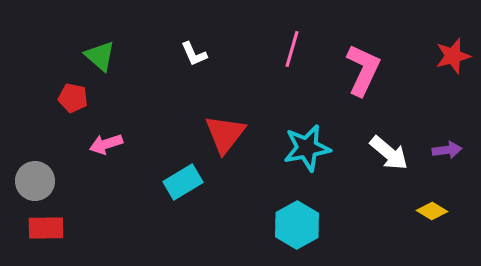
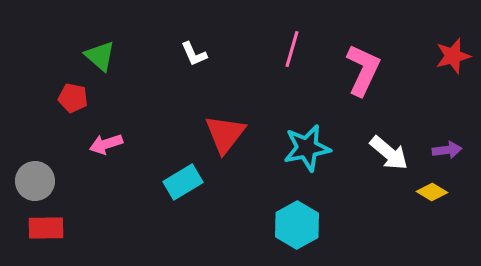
yellow diamond: moved 19 px up
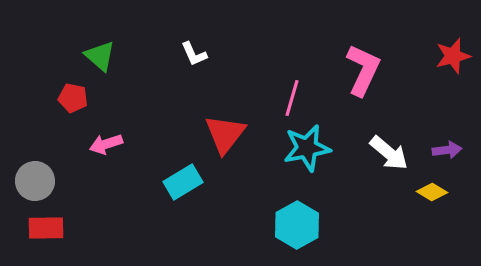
pink line: moved 49 px down
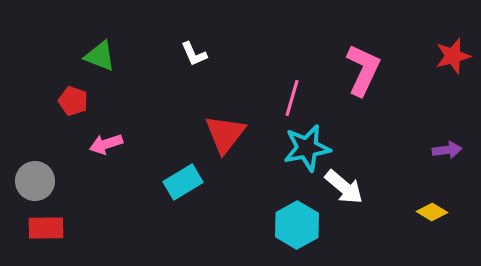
green triangle: rotated 20 degrees counterclockwise
red pentagon: moved 3 px down; rotated 8 degrees clockwise
white arrow: moved 45 px left, 34 px down
yellow diamond: moved 20 px down
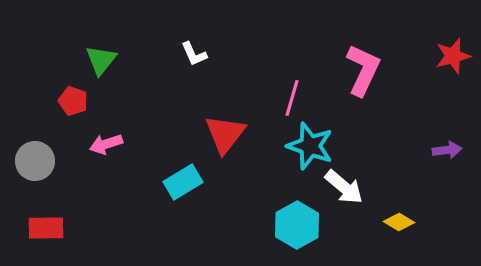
green triangle: moved 1 px right, 4 px down; rotated 48 degrees clockwise
cyan star: moved 3 px right, 2 px up; rotated 30 degrees clockwise
gray circle: moved 20 px up
yellow diamond: moved 33 px left, 10 px down
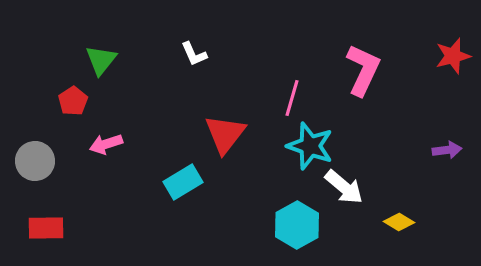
red pentagon: rotated 20 degrees clockwise
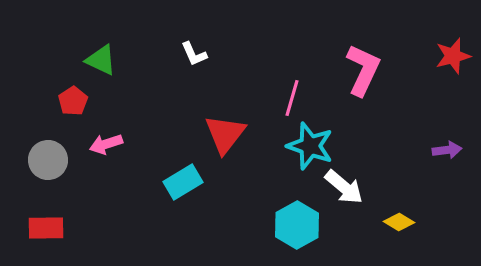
green triangle: rotated 44 degrees counterclockwise
gray circle: moved 13 px right, 1 px up
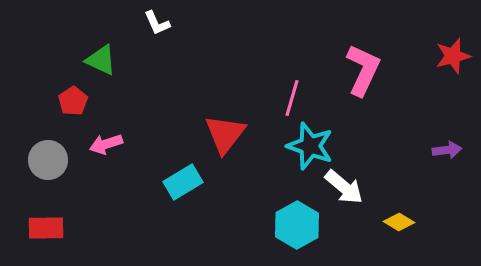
white L-shape: moved 37 px left, 31 px up
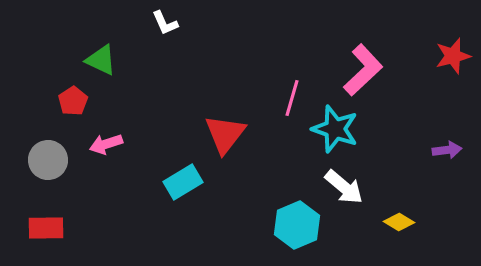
white L-shape: moved 8 px right
pink L-shape: rotated 22 degrees clockwise
cyan star: moved 25 px right, 17 px up
cyan hexagon: rotated 6 degrees clockwise
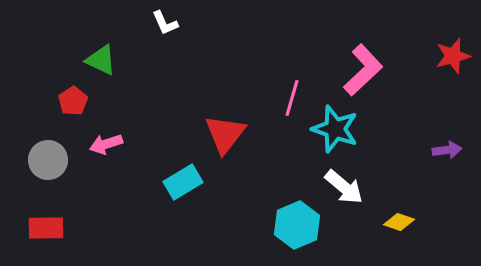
yellow diamond: rotated 12 degrees counterclockwise
